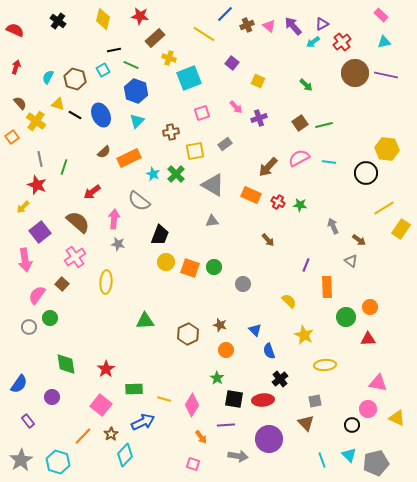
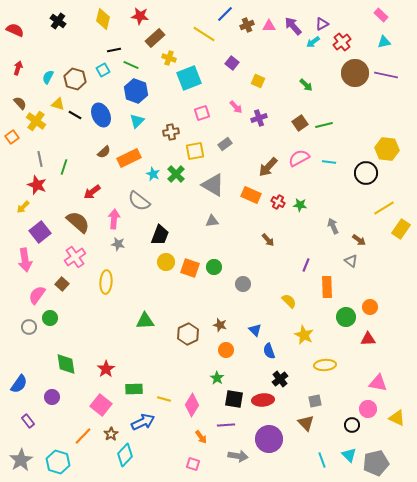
pink triangle at (269, 26): rotated 40 degrees counterclockwise
red arrow at (16, 67): moved 2 px right, 1 px down
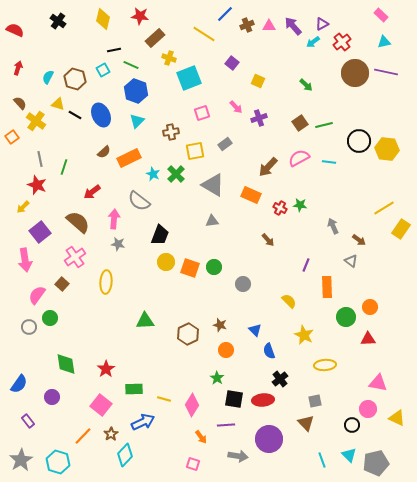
purple line at (386, 75): moved 3 px up
black circle at (366, 173): moved 7 px left, 32 px up
red cross at (278, 202): moved 2 px right, 6 px down
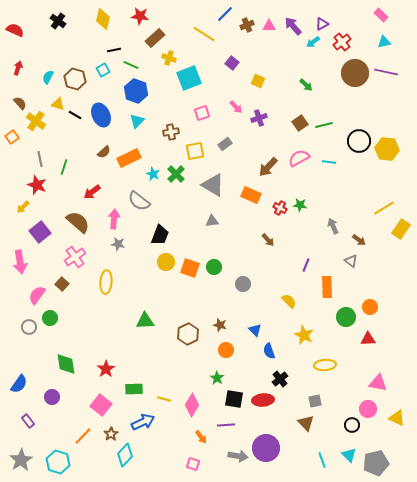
pink arrow at (25, 260): moved 5 px left, 2 px down
purple circle at (269, 439): moved 3 px left, 9 px down
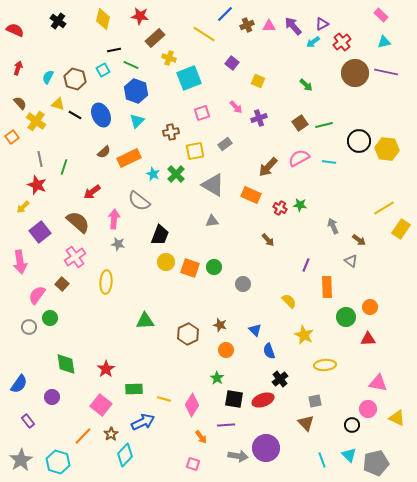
red ellipse at (263, 400): rotated 15 degrees counterclockwise
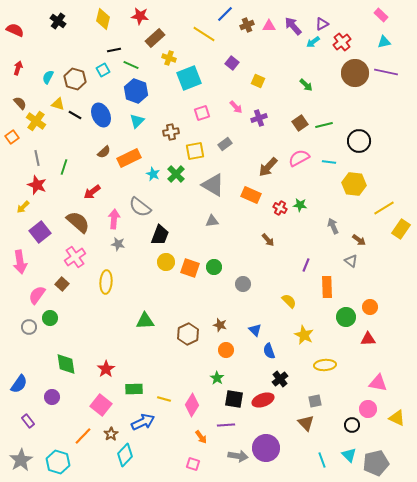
yellow hexagon at (387, 149): moved 33 px left, 35 px down
gray line at (40, 159): moved 3 px left, 1 px up
gray semicircle at (139, 201): moved 1 px right, 6 px down
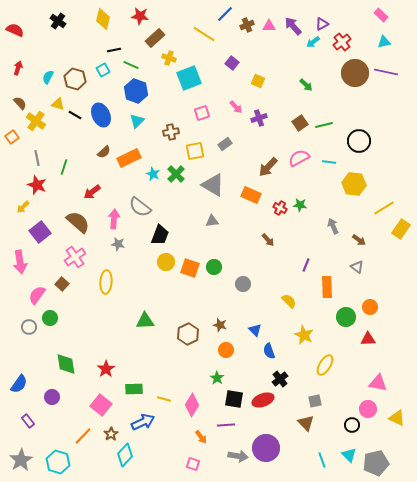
gray triangle at (351, 261): moved 6 px right, 6 px down
yellow ellipse at (325, 365): rotated 55 degrees counterclockwise
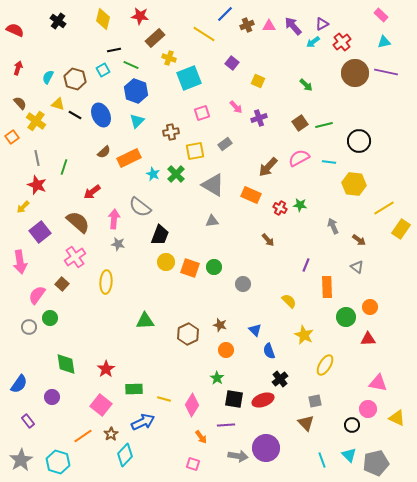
orange line at (83, 436): rotated 12 degrees clockwise
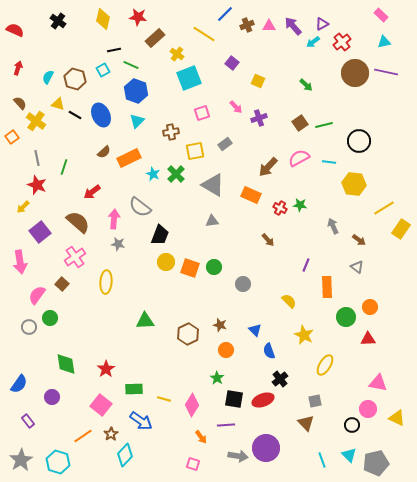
red star at (140, 16): moved 2 px left, 1 px down
yellow cross at (169, 58): moved 8 px right, 4 px up; rotated 16 degrees clockwise
blue arrow at (143, 422): moved 2 px left, 1 px up; rotated 60 degrees clockwise
